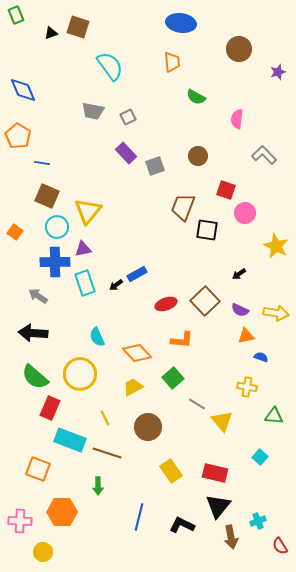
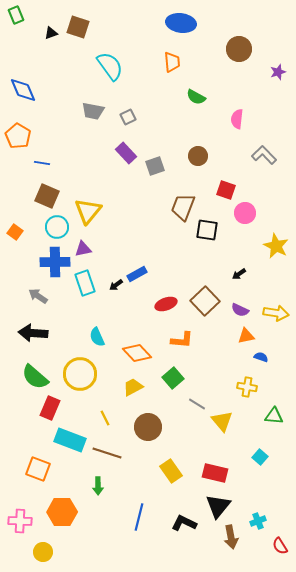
black L-shape at (182, 525): moved 2 px right, 2 px up
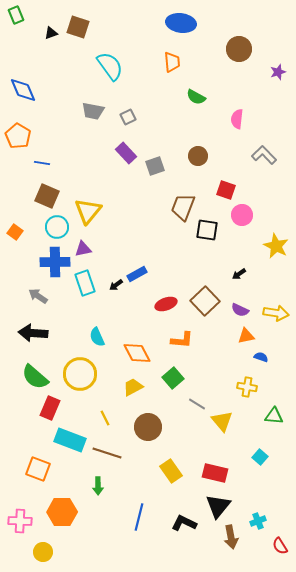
pink circle at (245, 213): moved 3 px left, 2 px down
orange diamond at (137, 353): rotated 16 degrees clockwise
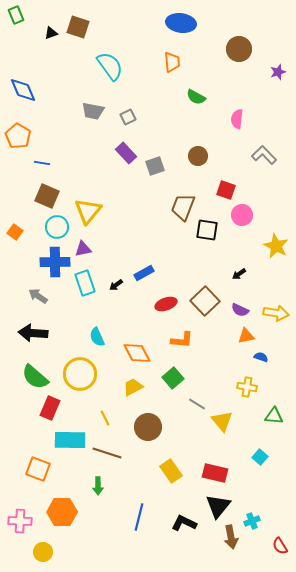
blue rectangle at (137, 274): moved 7 px right, 1 px up
cyan rectangle at (70, 440): rotated 20 degrees counterclockwise
cyan cross at (258, 521): moved 6 px left
